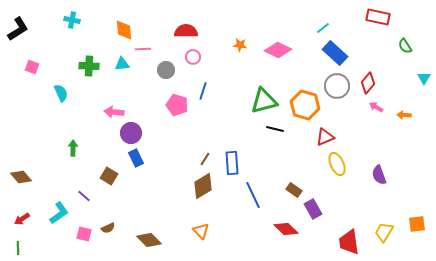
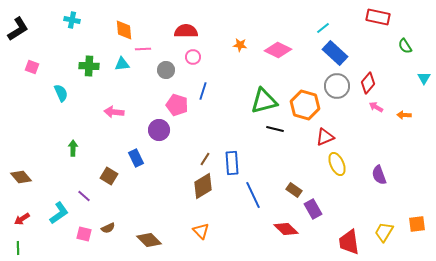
purple circle at (131, 133): moved 28 px right, 3 px up
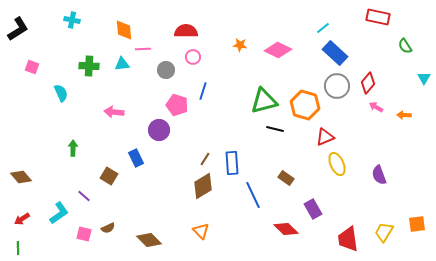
brown rectangle at (294, 190): moved 8 px left, 12 px up
red trapezoid at (349, 242): moved 1 px left, 3 px up
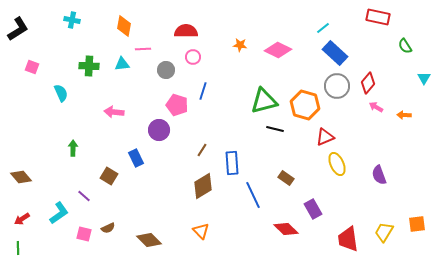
orange diamond at (124, 30): moved 4 px up; rotated 15 degrees clockwise
brown line at (205, 159): moved 3 px left, 9 px up
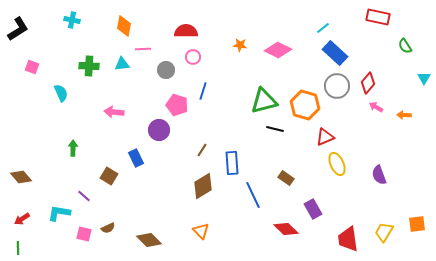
cyan L-shape at (59, 213): rotated 135 degrees counterclockwise
